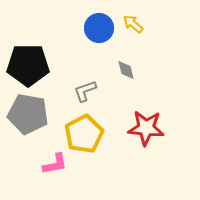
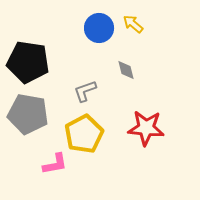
black pentagon: moved 3 px up; rotated 9 degrees clockwise
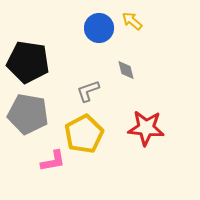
yellow arrow: moved 1 px left, 3 px up
gray L-shape: moved 3 px right
pink L-shape: moved 2 px left, 3 px up
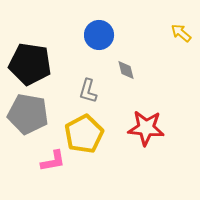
yellow arrow: moved 49 px right, 12 px down
blue circle: moved 7 px down
black pentagon: moved 2 px right, 2 px down
gray L-shape: rotated 55 degrees counterclockwise
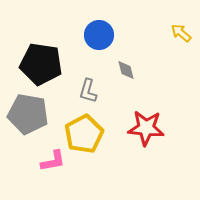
black pentagon: moved 11 px right
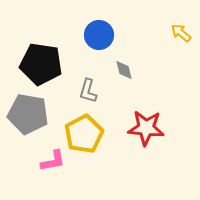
gray diamond: moved 2 px left
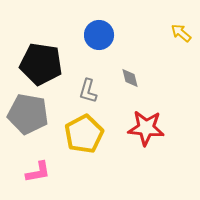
gray diamond: moved 6 px right, 8 px down
pink L-shape: moved 15 px left, 11 px down
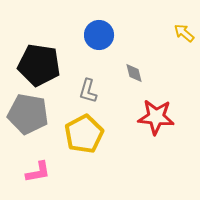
yellow arrow: moved 3 px right
black pentagon: moved 2 px left, 1 px down
gray diamond: moved 4 px right, 5 px up
red star: moved 10 px right, 11 px up
